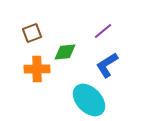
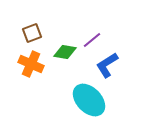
purple line: moved 11 px left, 9 px down
green diamond: rotated 15 degrees clockwise
orange cross: moved 6 px left, 5 px up; rotated 25 degrees clockwise
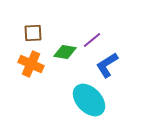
brown square: moved 1 px right; rotated 18 degrees clockwise
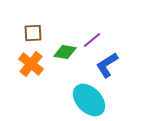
orange cross: rotated 15 degrees clockwise
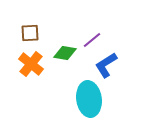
brown square: moved 3 px left
green diamond: moved 1 px down
blue L-shape: moved 1 px left
cyan ellipse: moved 1 px up; rotated 36 degrees clockwise
